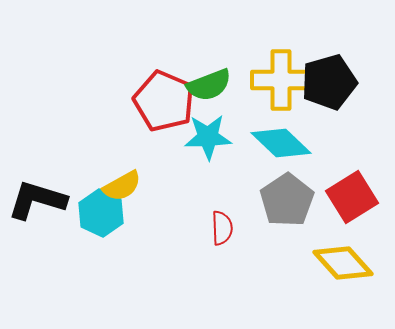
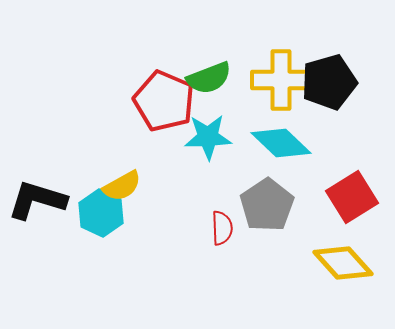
green semicircle: moved 7 px up
gray pentagon: moved 20 px left, 5 px down
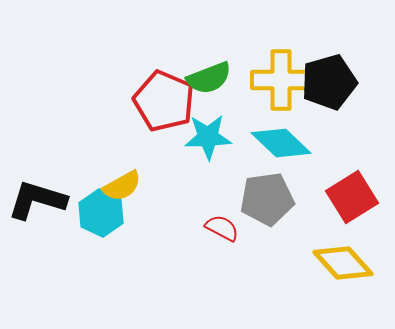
gray pentagon: moved 6 px up; rotated 26 degrees clockwise
red semicircle: rotated 60 degrees counterclockwise
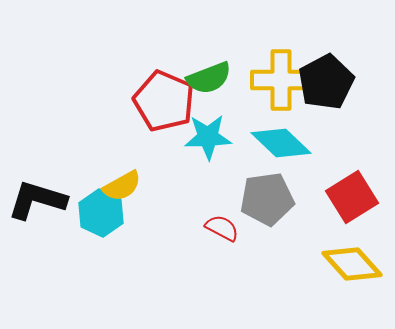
black pentagon: moved 3 px left; rotated 12 degrees counterclockwise
yellow diamond: moved 9 px right, 1 px down
